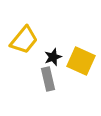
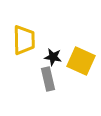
yellow trapezoid: rotated 40 degrees counterclockwise
black star: rotated 30 degrees clockwise
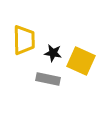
black star: moved 4 px up
gray rectangle: rotated 65 degrees counterclockwise
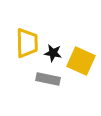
yellow trapezoid: moved 3 px right, 3 px down
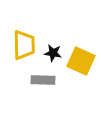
yellow trapezoid: moved 3 px left, 2 px down
gray rectangle: moved 5 px left, 1 px down; rotated 10 degrees counterclockwise
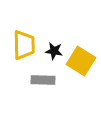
black star: moved 1 px right, 2 px up
yellow square: rotated 8 degrees clockwise
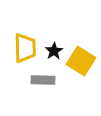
yellow trapezoid: moved 1 px right, 3 px down
black star: rotated 30 degrees clockwise
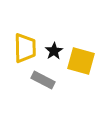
yellow square: rotated 16 degrees counterclockwise
gray rectangle: rotated 25 degrees clockwise
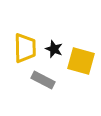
black star: moved 2 px up; rotated 18 degrees counterclockwise
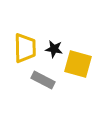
black star: rotated 12 degrees counterclockwise
yellow square: moved 3 px left, 3 px down
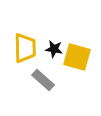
yellow square: moved 1 px left, 7 px up
gray rectangle: rotated 15 degrees clockwise
